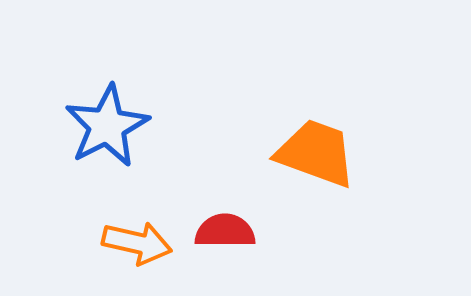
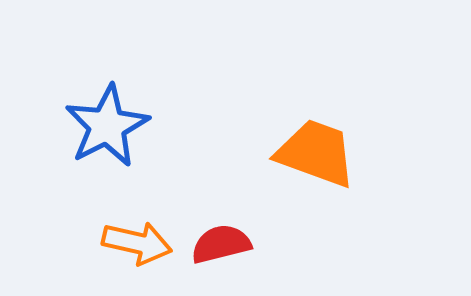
red semicircle: moved 4 px left, 13 px down; rotated 14 degrees counterclockwise
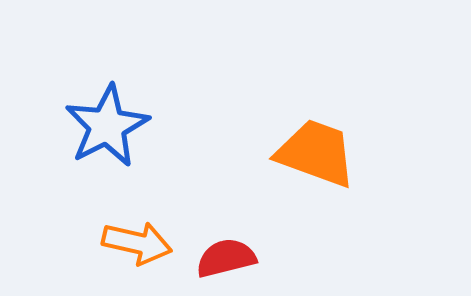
red semicircle: moved 5 px right, 14 px down
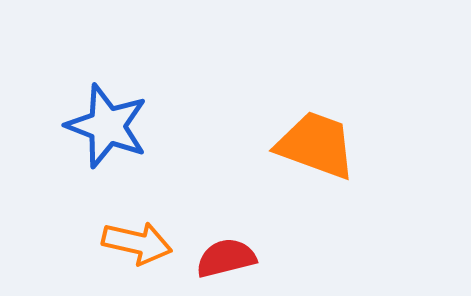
blue star: rotated 24 degrees counterclockwise
orange trapezoid: moved 8 px up
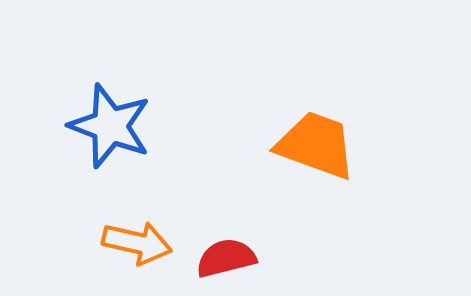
blue star: moved 3 px right
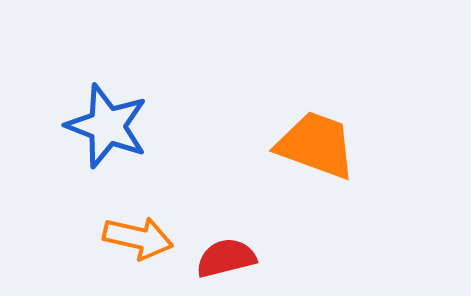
blue star: moved 3 px left
orange arrow: moved 1 px right, 5 px up
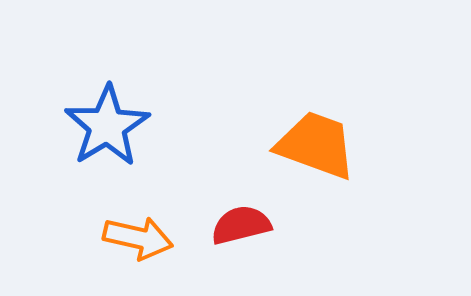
blue star: rotated 20 degrees clockwise
red semicircle: moved 15 px right, 33 px up
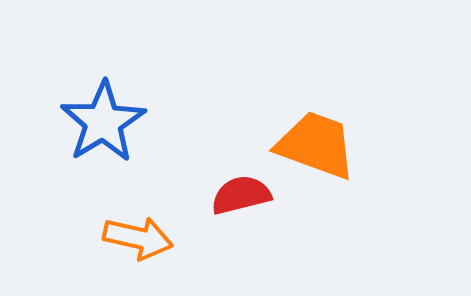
blue star: moved 4 px left, 4 px up
red semicircle: moved 30 px up
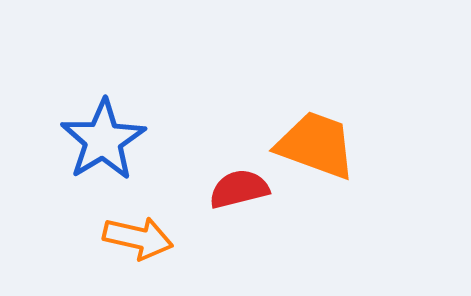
blue star: moved 18 px down
red semicircle: moved 2 px left, 6 px up
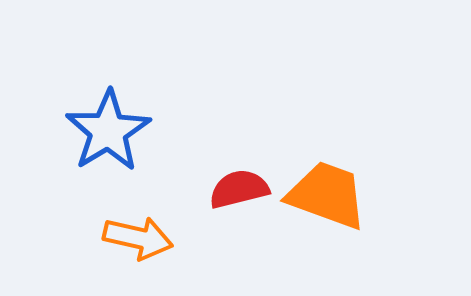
blue star: moved 5 px right, 9 px up
orange trapezoid: moved 11 px right, 50 px down
